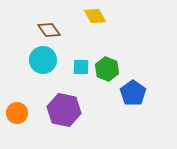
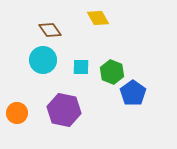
yellow diamond: moved 3 px right, 2 px down
brown diamond: moved 1 px right
green hexagon: moved 5 px right, 3 px down
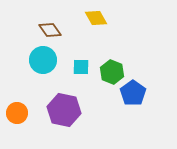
yellow diamond: moved 2 px left
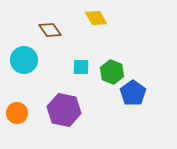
cyan circle: moved 19 px left
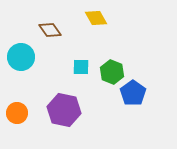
cyan circle: moved 3 px left, 3 px up
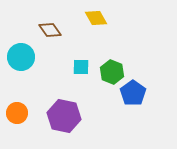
purple hexagon: moved 6 px down
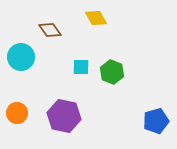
blue pentagon: moved 23 px right, 28 px down; rotated 20 degrees clockwise
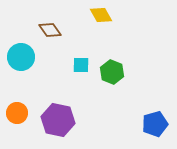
yellow diamond: moved 5 px right, 3 px up
cyan square: moved 2 px up
purple hexagon: moved 6 px left, 4 px down
blue pentagon: moved 1 px left, 3 px down
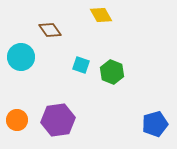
cyan square: rotated 18 degrees clockwise
orange circle: moved 7 px down
purple hexagon: rotated 20 degrees counterclockwise
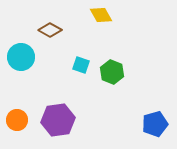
brown diamond: rotated 25 degrees counterclockwise
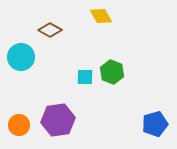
yellow diamond: moved 1 px down
cyan square: moved 4 px right, 12 px down; rotated 18 degrees counterclockwise
orange circle: moved 2 px right, 5 px down
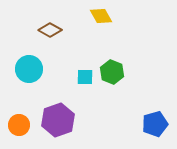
cyan circle: moved 8 px right, 12 px down
purple hexagon: rotated 12 degrees counterclockwise
